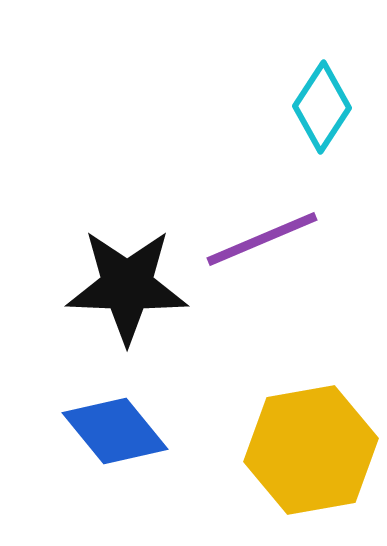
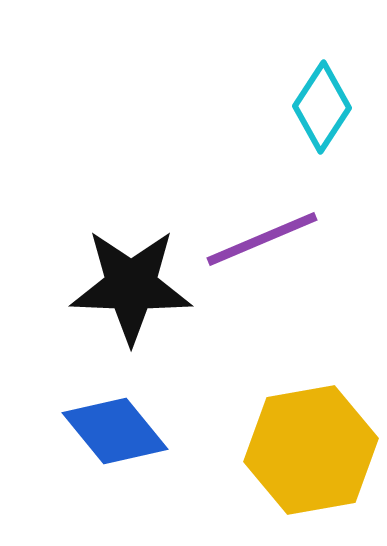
black star: moved 4 px right
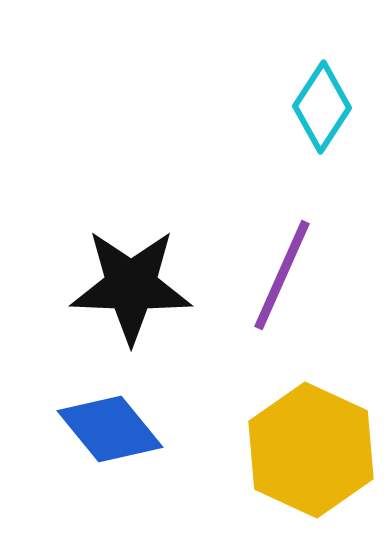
purple line: moved 20 px right, 36 px down; rotated 43 degrees counterclockwise
blue diamond: moved 5 px left, 2 px up
yellow hexagon: rotated 25 degrees counterclockwise
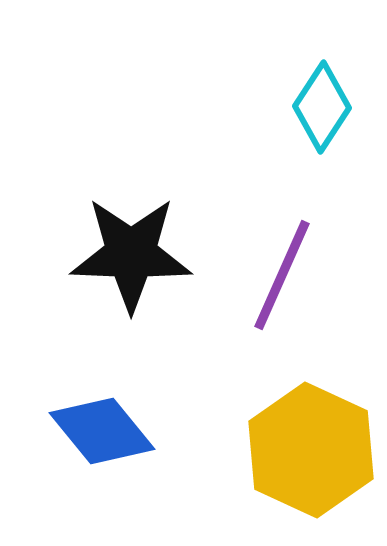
black star: moved 32 px up
blue diamond: moved 8 px left, 2 px down
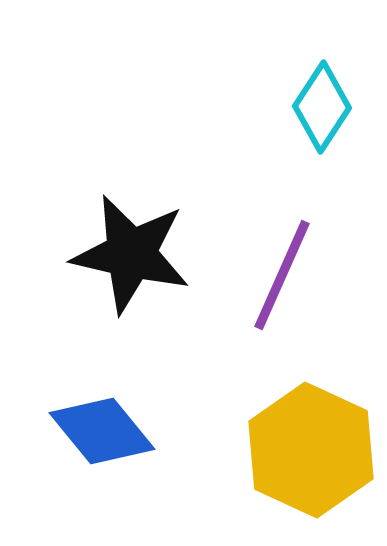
black star: rotated 11 degrees clockwise
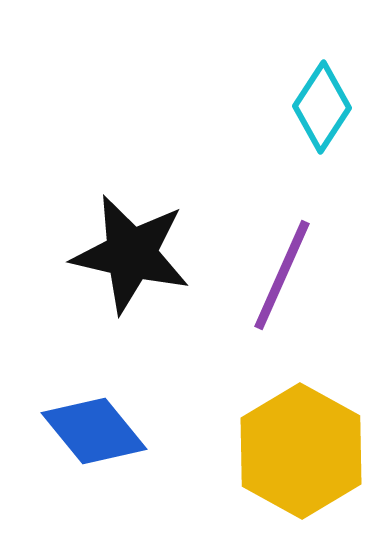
blue diamond: moved 8 px left
yellow hexagon: moved 10 px left, 1 px down; rotated 4 degrees clockwise
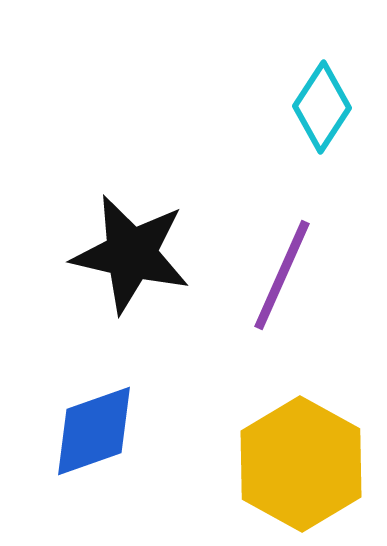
blue diamond: rotated 70 degrees counterclockwise
yellow hexagon: moved 13 px down
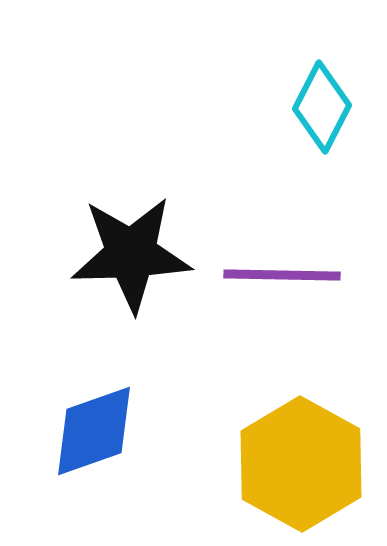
cyan diamond: rotated 6 degrees counterclockwise
black star: rotated 15 degrees counterclockwise
purple line: rotated 67 degrees clockwise
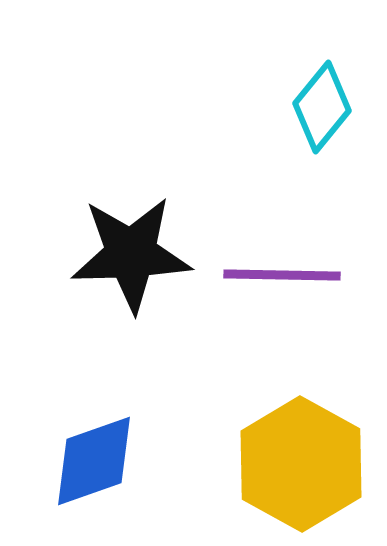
cyan diamond: rotated 12 degrees clockwise
blue diamond: moved 30 px down
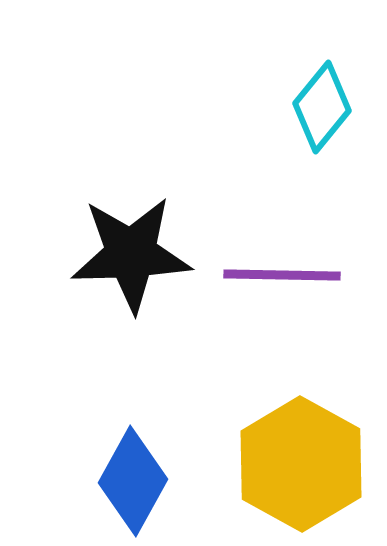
blue diamond: moved 39 px right, 20 px down; rotated 42 degrees counterclockwise
